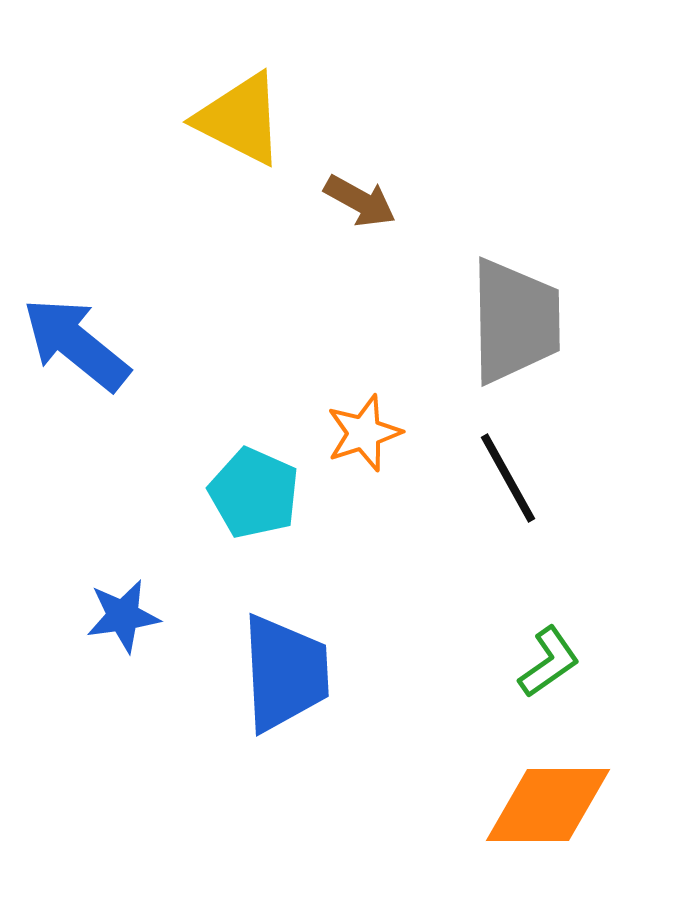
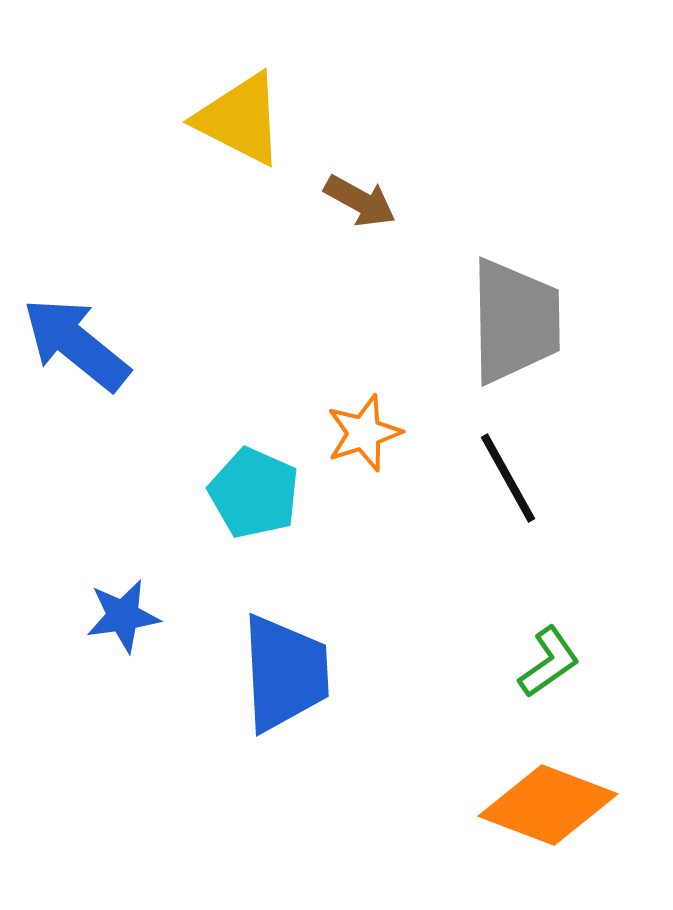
orange diamond: rotated 21 degrees clockwise
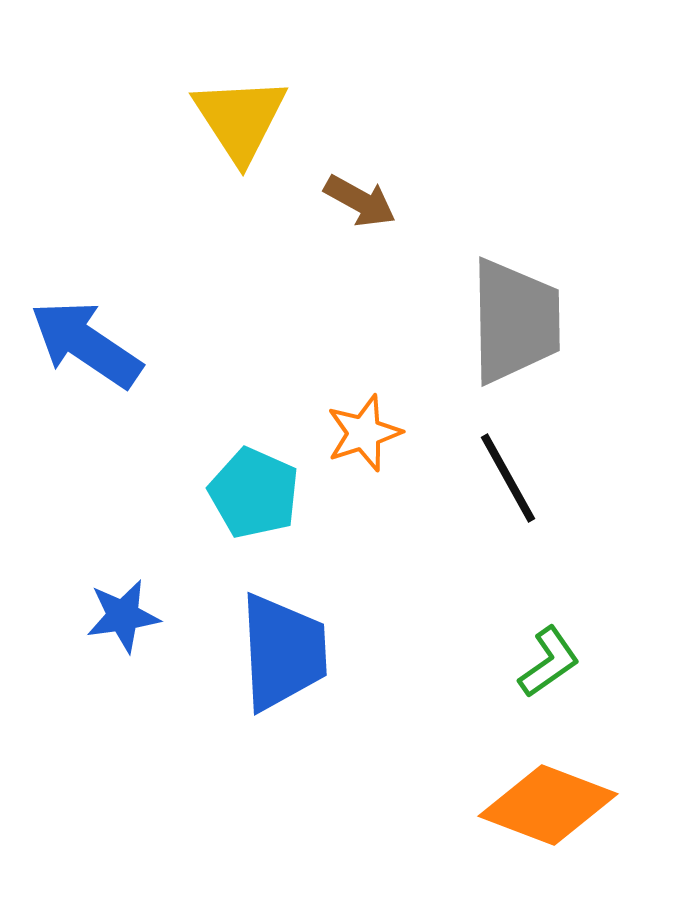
yellow triangle: rotated 30 degrees clockwise
blue arrow: moved 10 px right; rotated 5 degrees counterclockwise
blue trapezoid: moved 2 px left, 21 px up
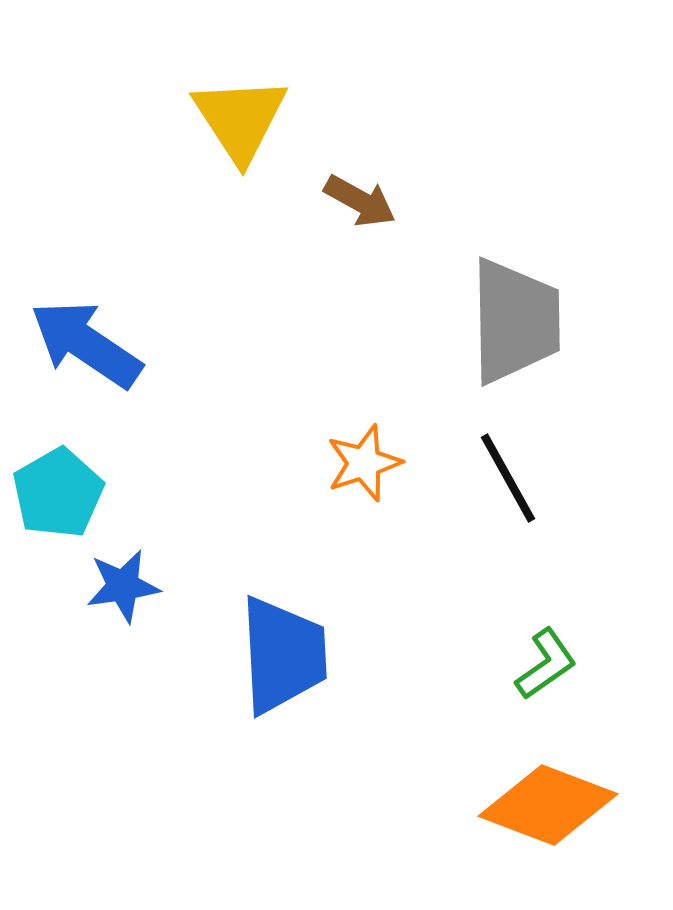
orange star: moved 30 px down
cyan pentagon: moved 196 px left; rotated 18 degrees clockwise
blue star: moved 30 px up
blue trapezoid: moved 3 px down
green L-shape: moved 3 px left, 2 px down
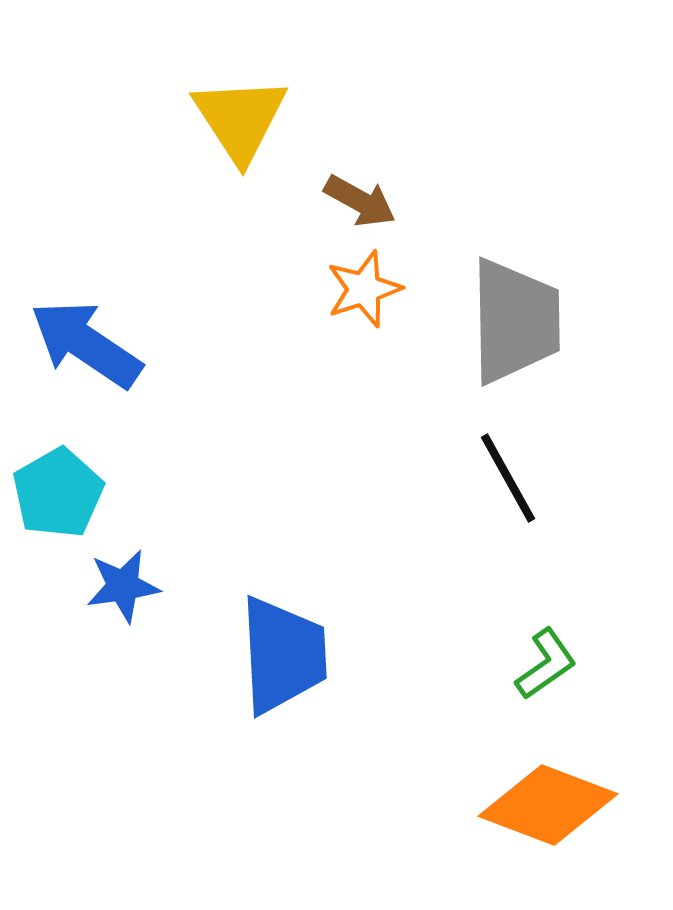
orange star: moved 174 px up
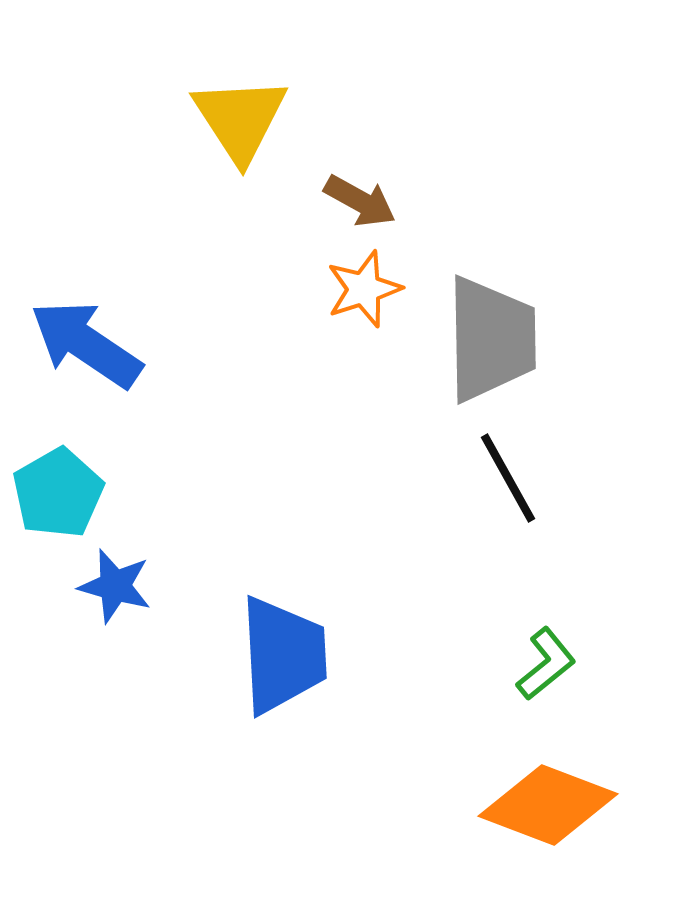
gray trapezoid: moved 24 px left, 18 px down
blue star: moved 8 px left; rotated 24 degrees clockwise
green L-shape: rotated 4 degrees counterclockwise
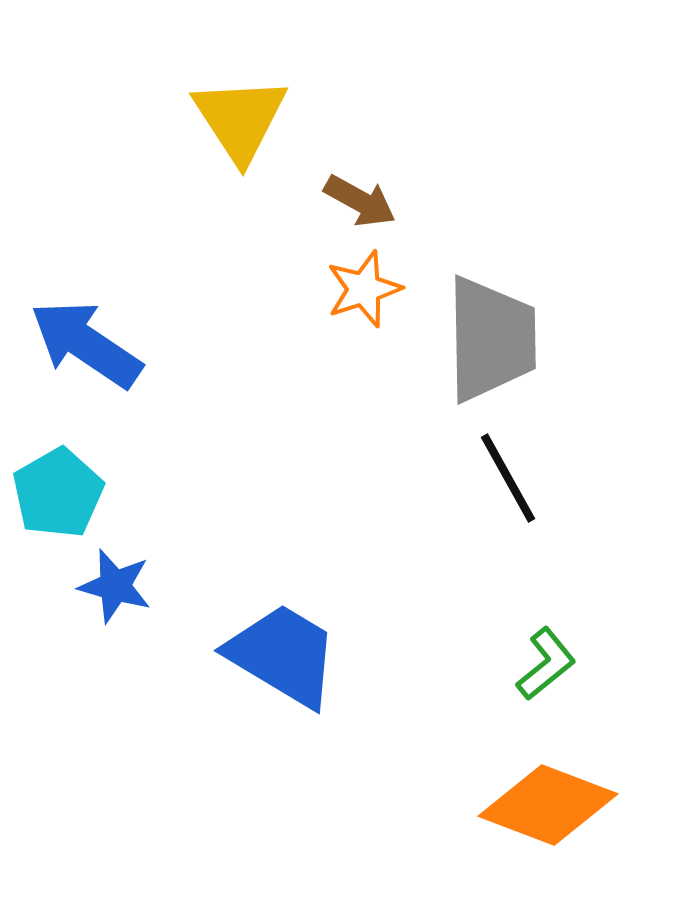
blue trapezoid: rotated 56 degrees counterclockwise
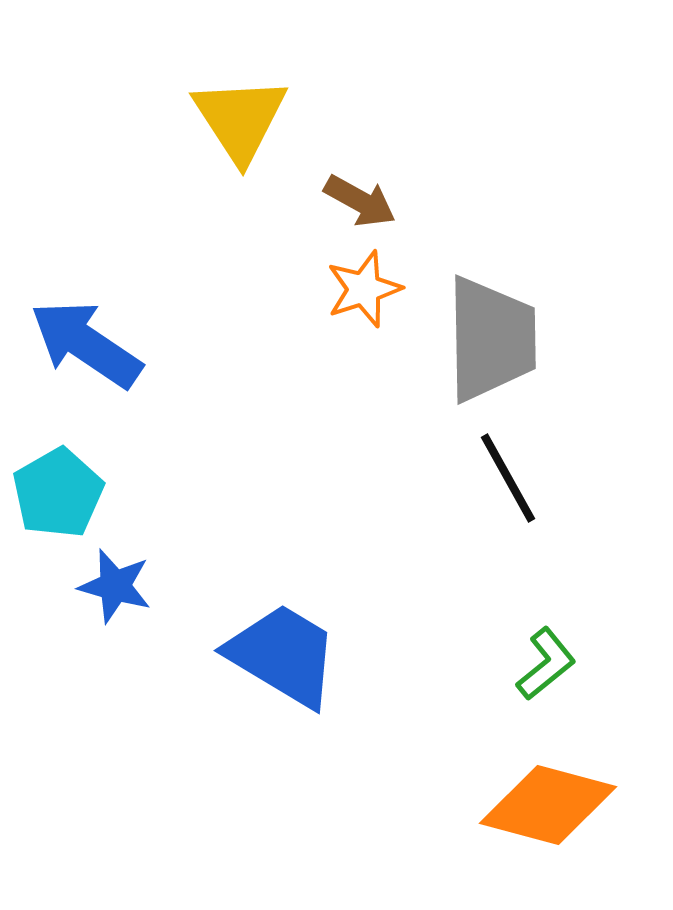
orange diamond: rotated 6 degrees counterclockwise
